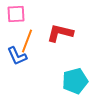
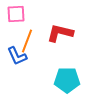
cyan pentagon: moved 8 px left, 1 px up; rotated 15 degrees clockwise
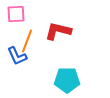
red L-shape: moved 2 px left, 2 px up
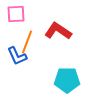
red L-shape: rotated 20 degrees clockwise
orange line: moved 1 px down
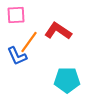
pink square: moved 1 px down
orange line: moved 2 px right; rotated 15 degrees clockwise
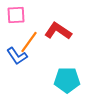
blue L-shape: rotated 10 degrees counterclockwise
